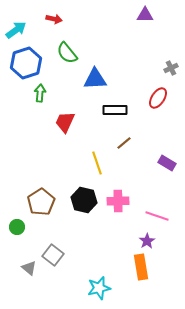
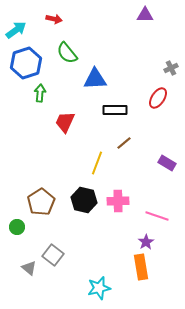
yellow line: rotated 40 degrees clockwise
purple star: moved 1 px left, 1 px down
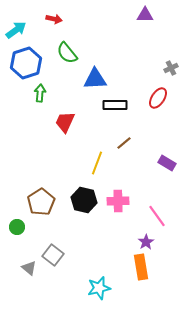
black rectangle: moved 5 px up
pink line: rotated 35 degrees clockwise
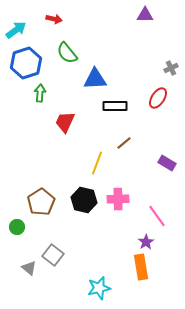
black rectangle: moved 1 px down
pink cross: moved 2 px up
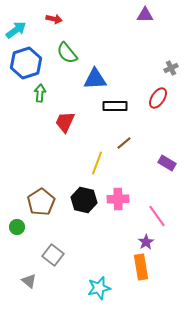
gray triangle: moved 13 px down
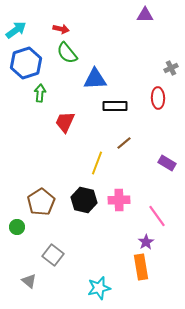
red arrow: moved 7 px right, 10 px down
red ellipse: rotated 35 degrees counterclockwise
pink cross: moved 1 px right, 1 px down
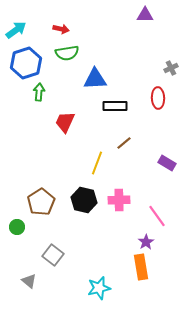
green semicircle: rotated 60 degrees counterclockwise
green arrow: moved 1 px left, 1 px up
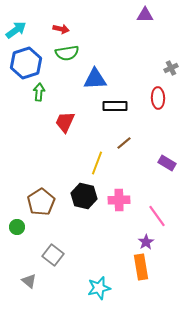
black hexagon: moved 4 px up
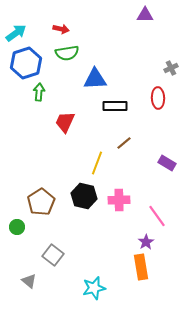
cyan arrow: moved 3 px down
cyan star: moved 5 px left
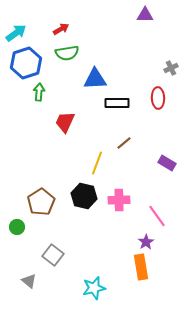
red arrow: rotated 42 degrees counterclockwise
black rectangle: moved 2 px right, 3 px up
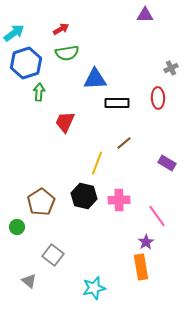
cyan arrow: moved 2 px left
